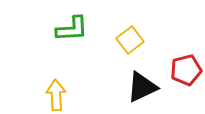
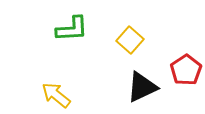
yellow square: rotated 12 degrees counterclockwise
red pentagon: rotated 20 degrees counterclockwise
yellow arrow: rotated 48 degrees counterclockwise
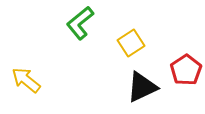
green L-shape: moved 8 px right, 6 px up; rotated 144 degrees clockwise
yellow square: moved 1 px right, 3 px down; rotated 16 degrees clockwise
yellow arrow: moved 30 px left, 15 px up
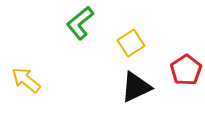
black triangle: moved 6 px left
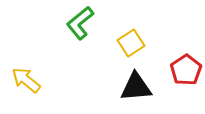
black triangle: rotated 20 degrees clockwise
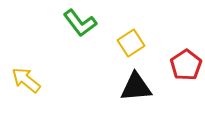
green L-shape: rotated 88 degrees counterclockwise
red pentagon: moved 5 px up
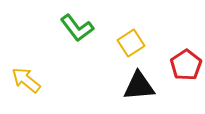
green L-shape: moved 3 px left, 5 px down
black triangle: moved 3 px right, 1 px up
